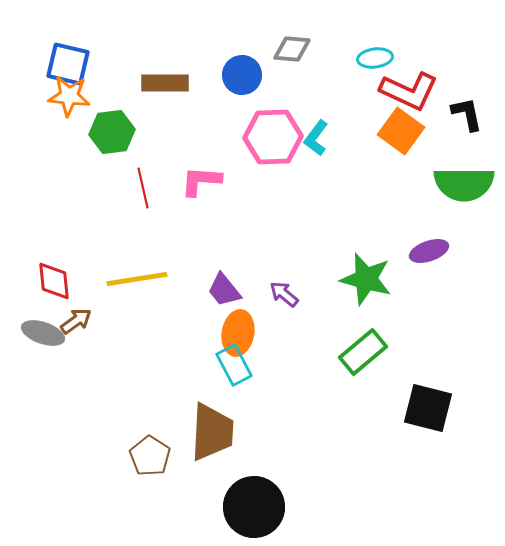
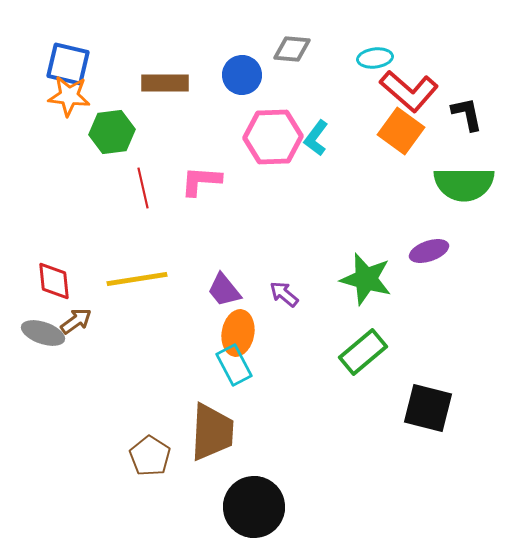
red L-shape: rotated 16 degrees clockwise
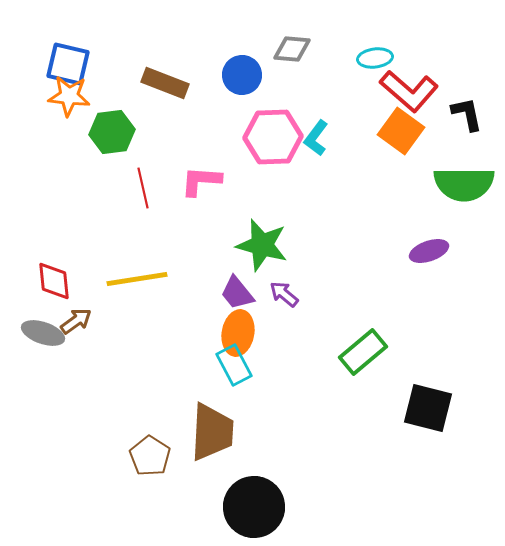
brown rectangle: rotated 21 degrees clockwise
green star: moved 104 px left, 34 px up
purple trapezoid: moved 13 px right, 3 px down
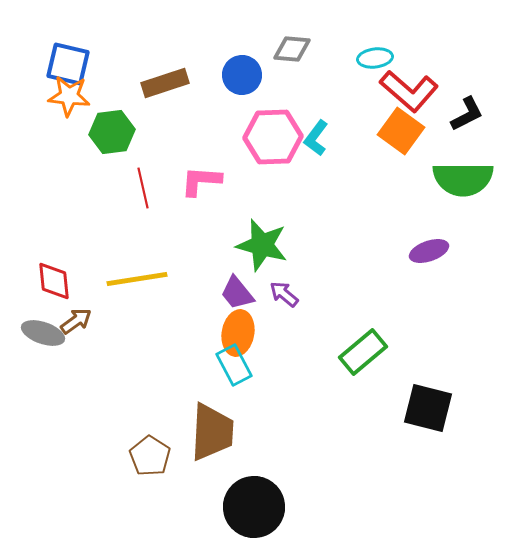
brown rectangle: rotated 39 degrees counterclockwise
black L-shape: rotated 75 degrees clockwise
green semicircle: moved 1 px left, 5 px up
